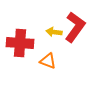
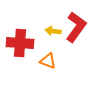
red L-shape: moved 1 px right
yellow arrow: moved 1 px left, 1 px up
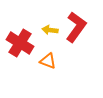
yellow arrow: moved 3 px left, 1 px up
red cross: rotated 28 degrees clockwise
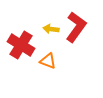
yellow arrow: moved 1 px right, 1 px up
red cross: moved 1 px right, 2 px down
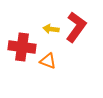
red cross: moved 1 px right, 2 px down; rotated 24 degrees counterclockwise
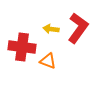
red L-shape: moved 2 px right, 1 px down
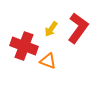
yellow arrow: rotated 63 degrees counterclockwise
red cross: moved 2 px right, 1 px up; rotated 12 degrees clockwise
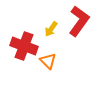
red L-shape: moved 1 px right, 7 px up
orange triangle: rotated 24 degrees clockwise
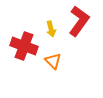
yellow arrow: rotated 49 degrees counterclockwise
orange triangle: moved 5 px right
